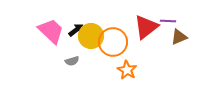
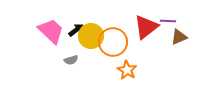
gray semicircle: moved 1 px left, 1 px up
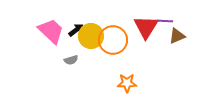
purple line: moved 3 px left
red triangle: rotated 20 degrees counterclockwise
brown triangle: moved 2 px left, 1 px up
orange circle: moved 2 px up
orange star: moved 13 px down; rotated 30 degrees counterclockwise
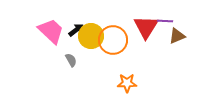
gray semicircle: rotated 104 degrees counterclockwise
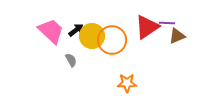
purple line: moved 2 px right, 2 px down
red triangle: moved 1 px right; rotated 24 degrees clockwise
yellow circle: moved 1 px right
orange circle: moved 1 px left
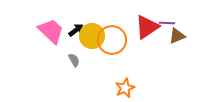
gray semicircle: moved 3 px right
orange star: moved 2 px left, 5 px down; rotated 24 degrees counterclockwise
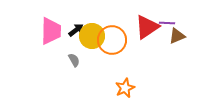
pink trapezoid: rotated 48 degrees clockwise
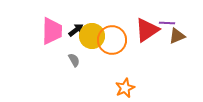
red triangle: moved 3 px down
pink trapezoid: moved 1 px right
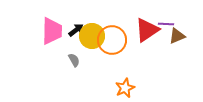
purple line: moved 1 px left, 1 px down
